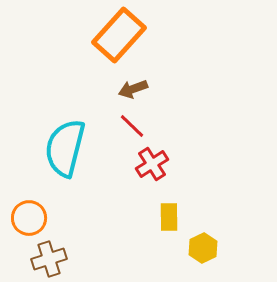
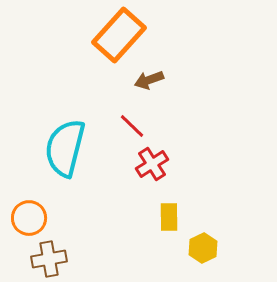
brown arrow: moved 16 px right, 9 px up
brown cross: rotated 8 degrees clockwise
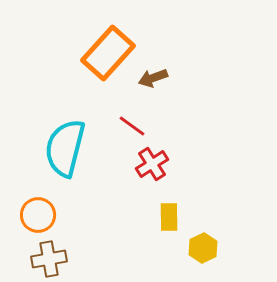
orange rectangle: moved 11 px left, 18 px down
brown arrow: moved 4 px right, 2 px up
red line: rotated 8 degrees counterclockwise
orange circle: moved 9 px right, 3 px up
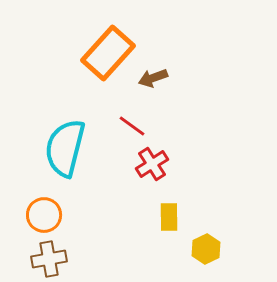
orange circle: moved 6 px right
yellow hexagon: moved 3 px right, 1 px down
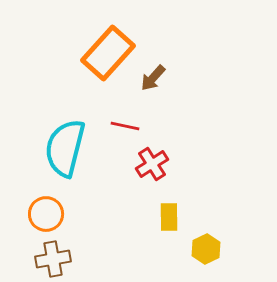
brown arrow: rotated 28 degrees counterclockwise
red line: moved 7 px left; rotated 24 degrees counterclockwise
orange circle: moved 2 px right, 1 px up
brown cross: moved 4 px right
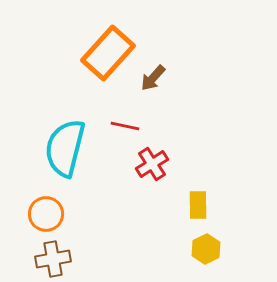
yellow rectangle: moved 29 px right, 12 px up
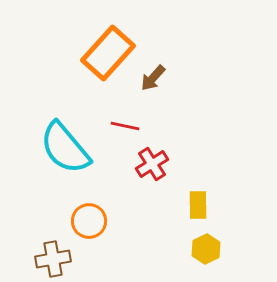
cyan semicircle: rotated 54 degrees counterclockwise
orange circle: moved 43 px right, 7 px down
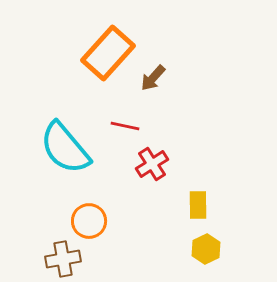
brown cross: moved 10 px right
